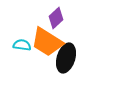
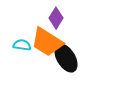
purple diamond: rotated 15 degrees counterclockwise
black ellipse: rotated 48 degrees counterclockwise
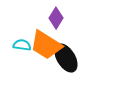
orange trapezoid: moved 1 px left, 3 px down
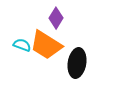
cyan semicircle: rotated 12 degrees clockwise
black ellipse: moved 11 px right, 5 px down; rotated 40 degrees clockwise
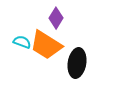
cyan semicircle: moved 3 px up
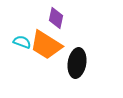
purple diamond: rotated 20 degrees counterclockwise
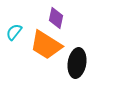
cyan semicircle: moved 8 px left, 10 px up; rotated 72 degrees counterclockwise
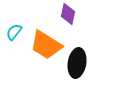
purple diamond: moved 12 px right, 4 px up
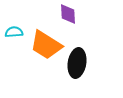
purple diamond: rotated 15 degrees counterclockwise
cyan semicircle: rotated 48 degrees clockwise
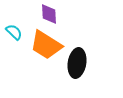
purple diamond: moved 19 px left
cyan semicircle: rotated 48 degrees clockwise
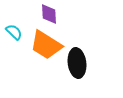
black ellipse: rotated 16 degrees counterclockwise
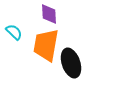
orange trapezoid: rotated 68 degrees clockwise
black ellipse: moved 6 px left; rotated 12 degrees counterclockwise
